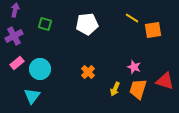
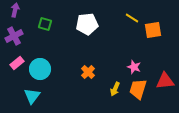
red triangle: rotated 24 degrees counterclockwise
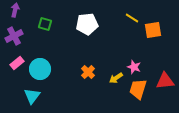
yellow arrow: moved 1 px right, 11 px up; rotated 32 degrees clockwise
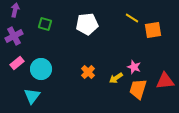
cyan circle: moved 1 px right
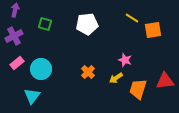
pink star: moved 9 px left, 7 px up
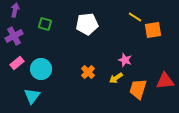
yellow line: moved 3 px right, 1 px up
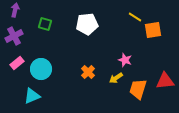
cyan triangle: rotated 30 degrees clockwise
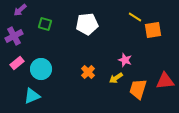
purple arrow: moved 5 px right; rotated 144 degrees counterclockwise
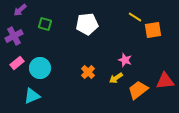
cyan circle: moved 1 px left, 1 px up
orange trapezoid: moved 1 px down; rotated 35 degrees clockwise
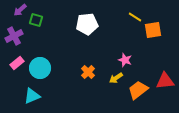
green square: moved 9 px left, 4 px up
